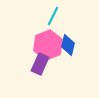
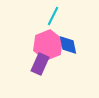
blue diamond: rotated 25 degrees counterclockwise
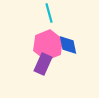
cyan line: moved 4 px left, 3 px up; rotated 42 degrees counterclockwise
purple rectangle: moved 3 px right
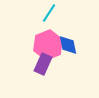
cyan line: rotated 48 degrees clockwise
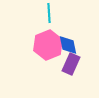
cyan line: rotated 36 degrees counterclockwise
purple rectangle: moved 28 px right
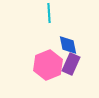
pink hexagon: moved 20 px down
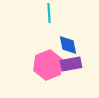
purple rectangle: rotated 55 degrees clockwise
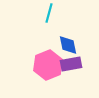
cyan line: rotated 18 degrees clockwise
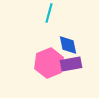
pink hexagon: moved 1 px right, 2 px up
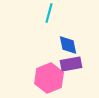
pink hexagon: moved 15 px down
